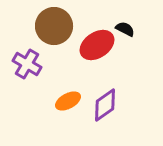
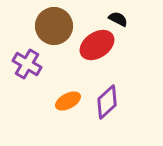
black semicircle: moved 7 px left, 10 px up
purple diamond: moved 2 px right, 3 px up; rotated 8 degrees counterclockwise
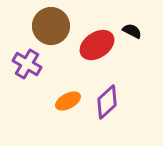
black semicircle: moved 14 px right, 12 px down
brown circle: moved 3 px left
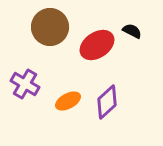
brown circle: moved 1 px left, 1 px down
purple cross: moved 2 px left, 20 px down
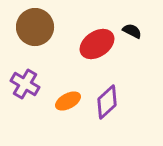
brown circle: moved 15 px left
red ellipse: moved 1 px up
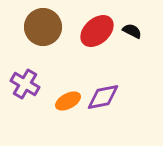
brown circle: moved 8 px right
red ellipse: moved 13 px up; rotated 8 degrees counterclockwise
purple diamond: moved 4 px left, 5 px up; rotated 32 degrees clockwise
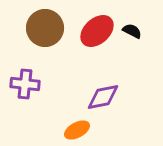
brown circle: moved 2 px right, 1 px down
purple cross: rotated 24 degrees counterclockwise
orange ellipse: moved 9 px right, 29 px down
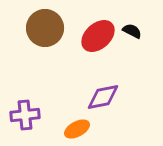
red ellipse: moved 1 px right, 5 px down
purple cross: moved 31 px down; rotated 12 degrees counterclockwise
orange ellipse: moved 1 px up
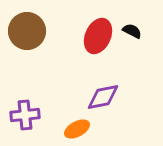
brown circle: moved 18 px left, 3 px down
red ellipse: rotated 24 degrees counterclockwise
